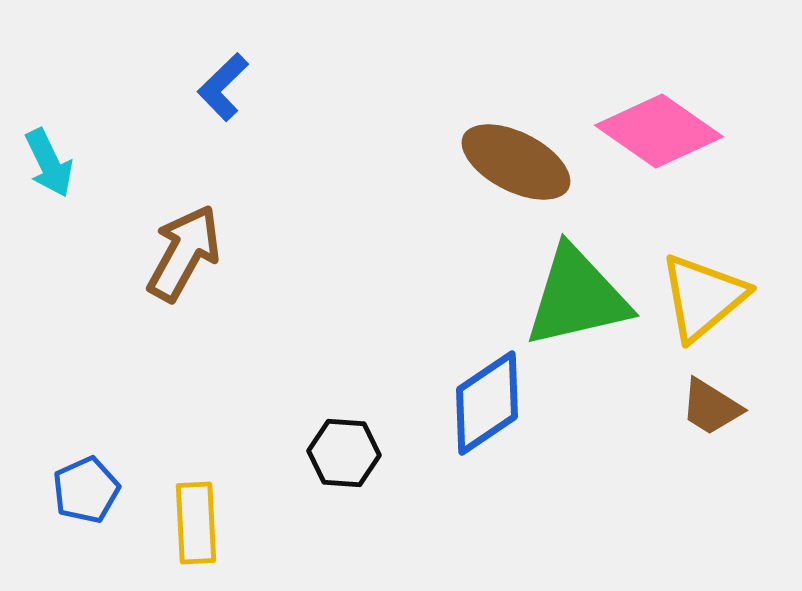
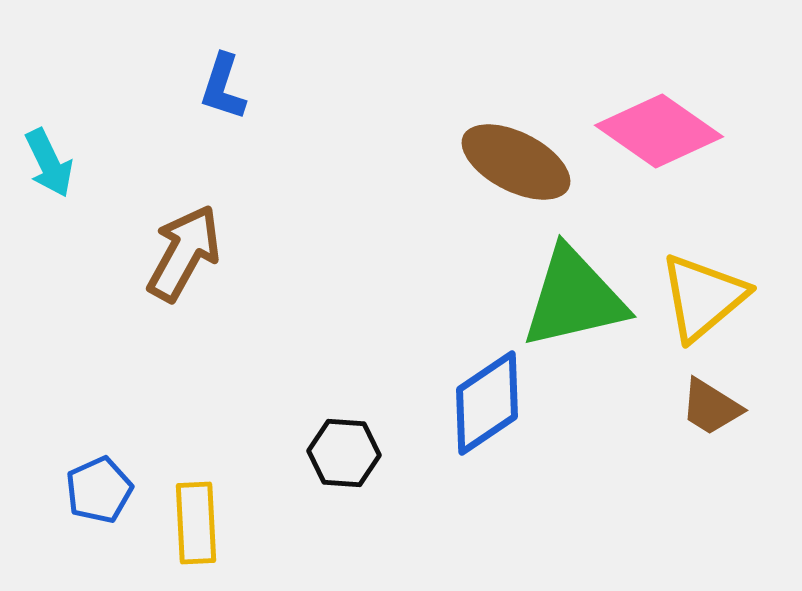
blue L-shape: rotated 28 degrees counterclockwise
green triangle: moved 3 px left, 1 px down
blue pentagon: moved 13 px right
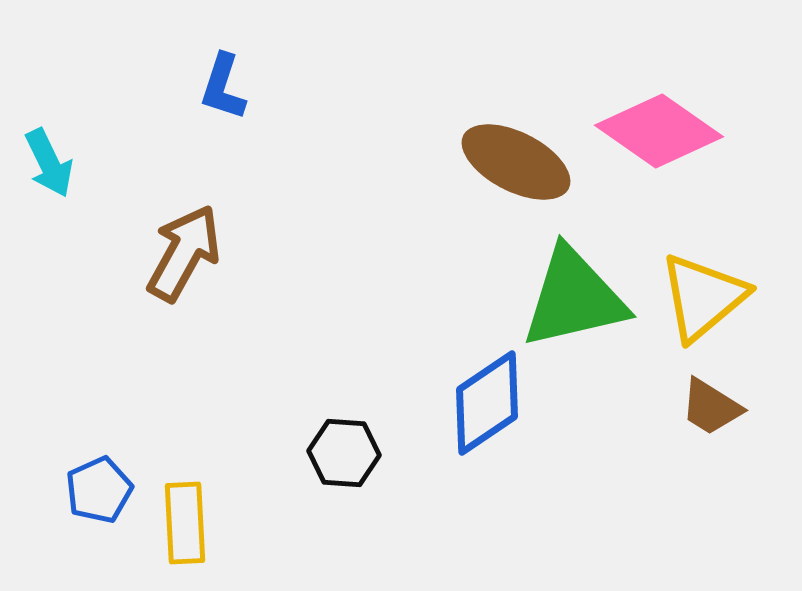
yellow rectangle: moved 11 px left
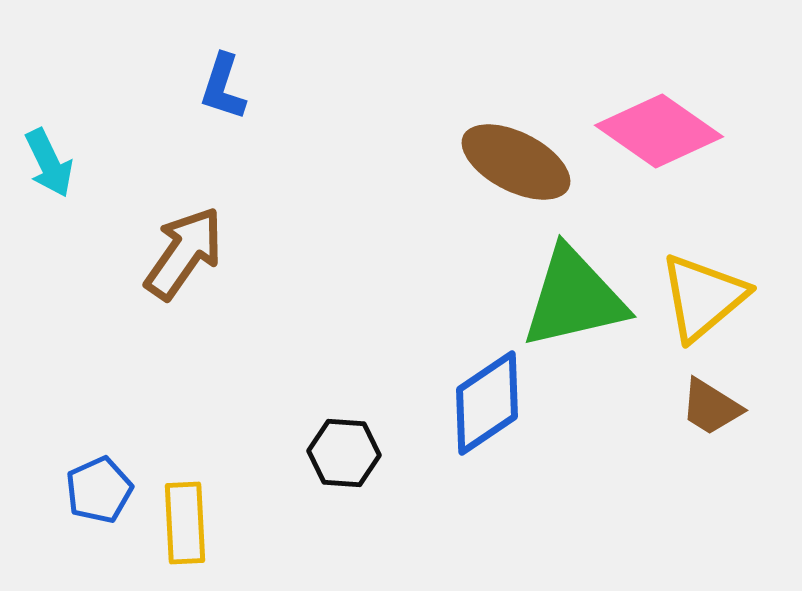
brown arrow: rotated 6 degrees clockwise
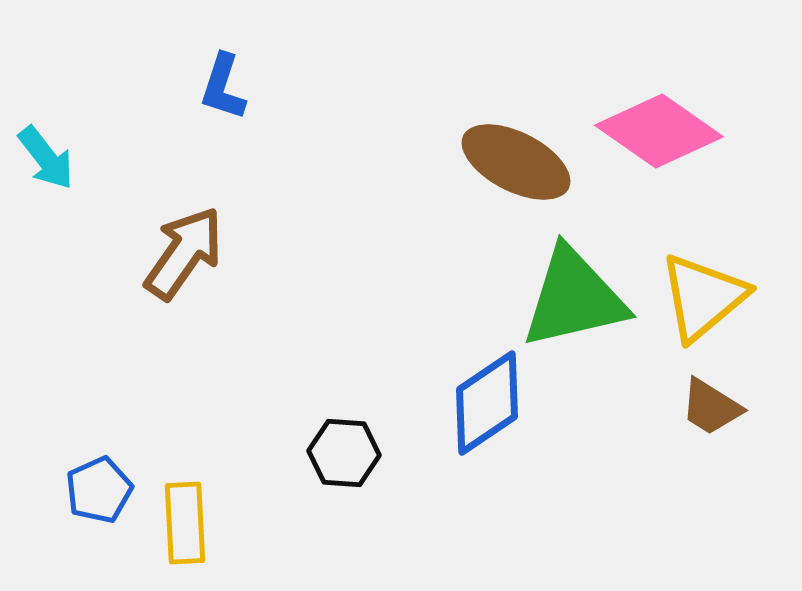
cyan arrow: moved 3 px left, 5 px up; rotated 12 degrees counterclockwise
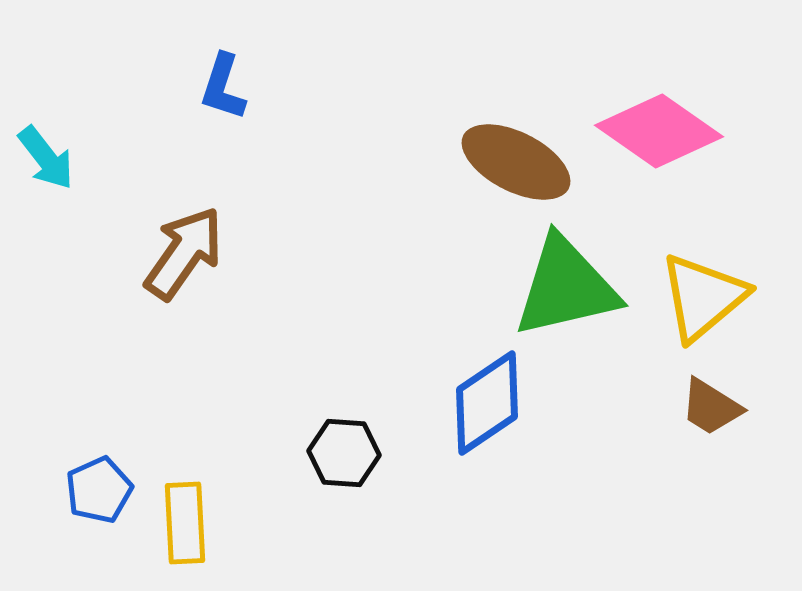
green triangle: moved 8 px left, 11 px up
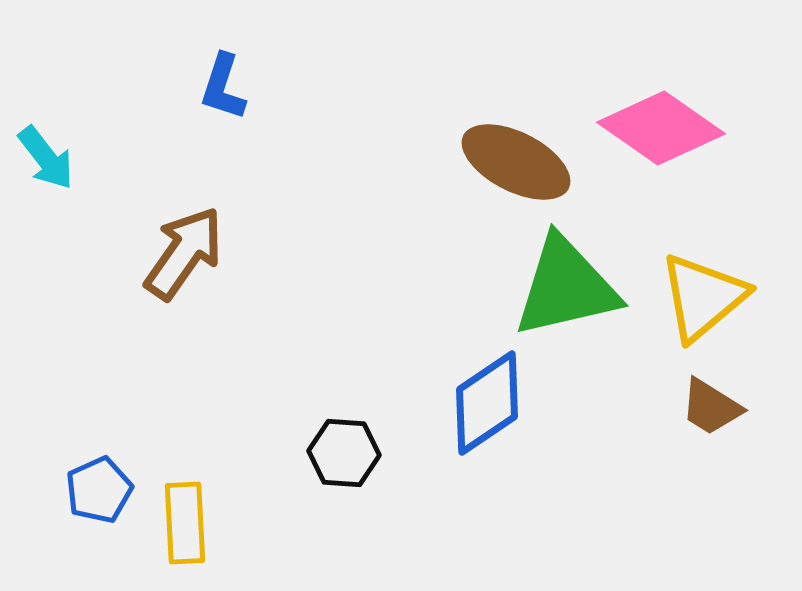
pink diamond: moved 2 px right, 3 px up
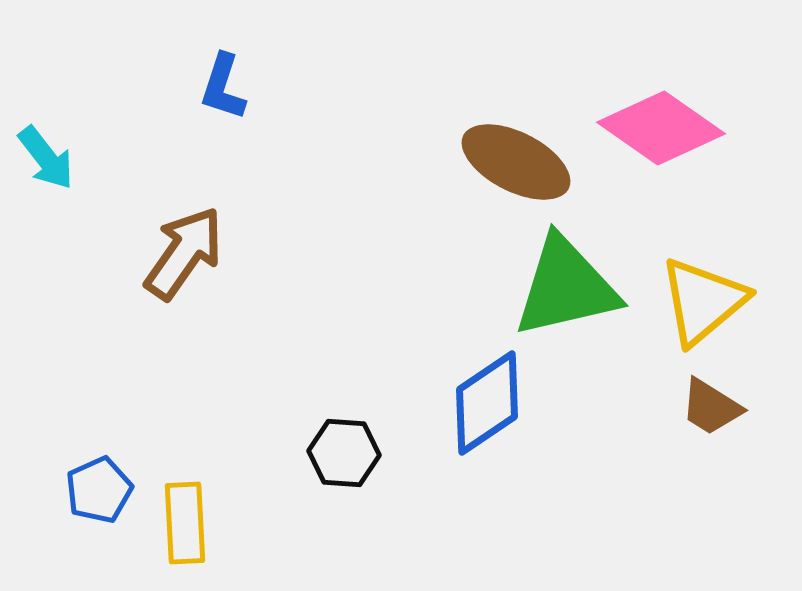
yellow triangle: moved 4 px down
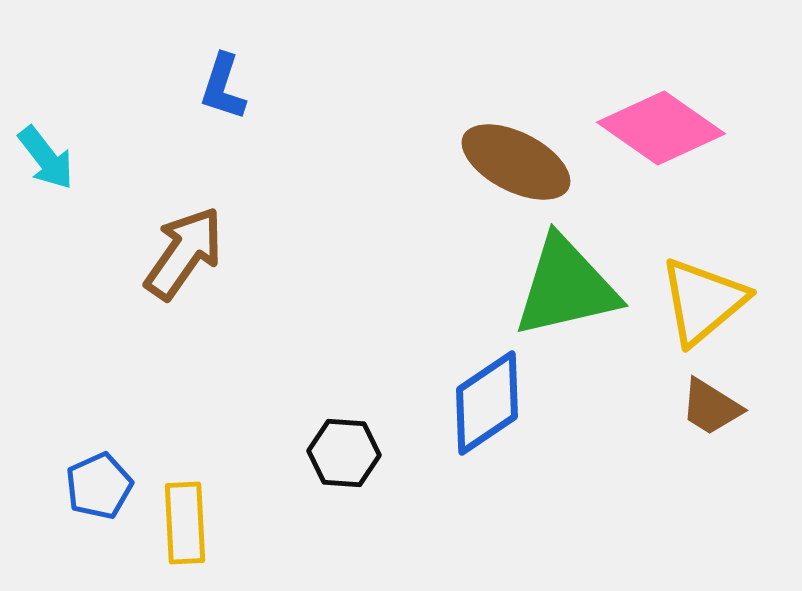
blue pentagon: moved 4 px up
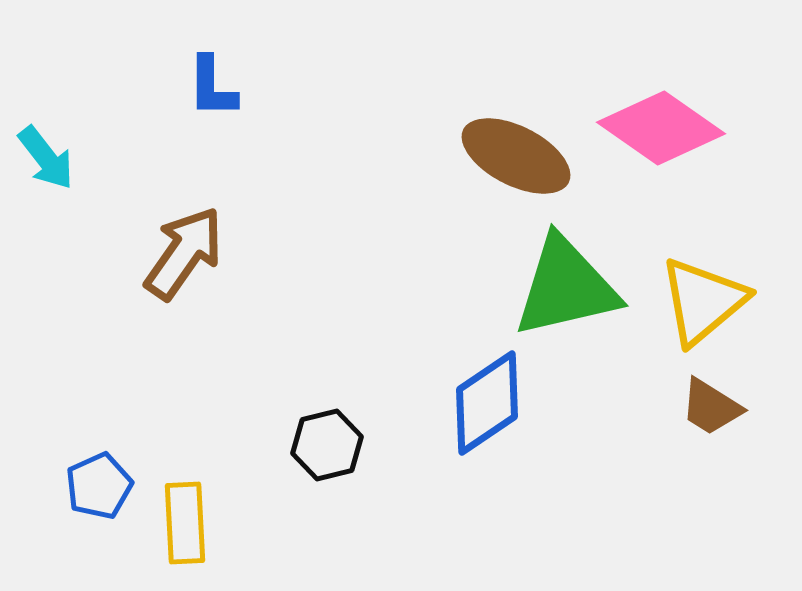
blue L-shape: moved 11 px left; rotated 18 degrees counterclockwise
brown ellipse: moved 6 px up
black hexagon: moved 17 px left, 8 px up; rotated 18 degrees counterclockwise
